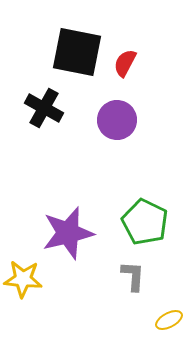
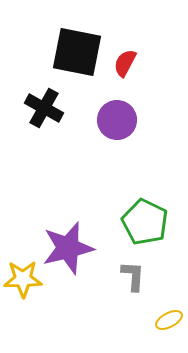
purple star: moved 15 px down
yellow star: rotated 6 degrees counterclockwise
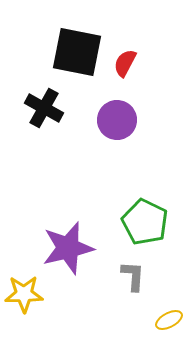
yellow star: moved 1 px right, 15 px down
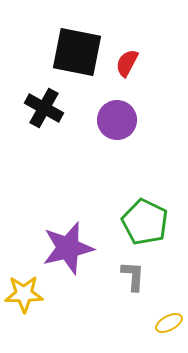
red semicircle: moved 2 px right
yellow ellipse: moved 3 px down
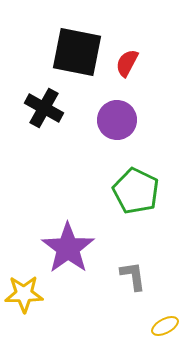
green pentagon: moved 9 px left, 31 px up
purple star: rotated 22 degrees counterclockwise
gray L-shape: rotated 12 degrees counterclockwise
yellow ellipse: moved 4 px left, 3 px down
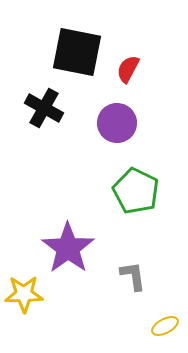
red semicircle: moved 1 px right, 6 px down
purple circle: moved 3 px down
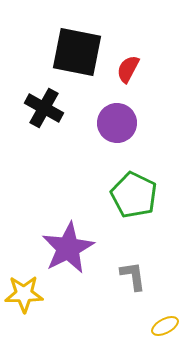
green pentagon: moved 2 px left, 4 px down
purple star: rotated 8 degrees clockwise
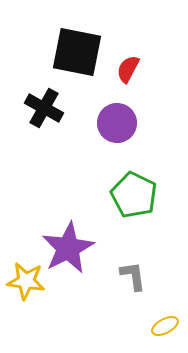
yellow star: moved 2 px right, 13 px up; rotated 9 degrees clockwise
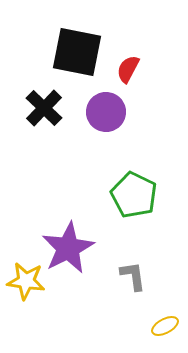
black cross: rotated 15 degrees clockwise
purple circle: moved 11 px left, 11 px up
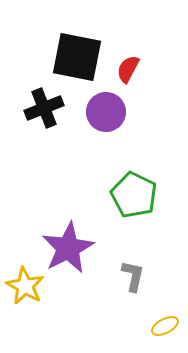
black square: moved 5 px down
black cross: rotated 24 degrees clockwise
gray L-shape: rotated 20 degrees clockwise
yellow star: moved 1 px left, 5 px down; rotated 21 degrees clockwise
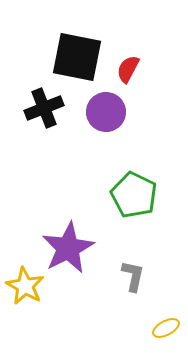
yellow ellipse: moved 1 px right, 2 px down
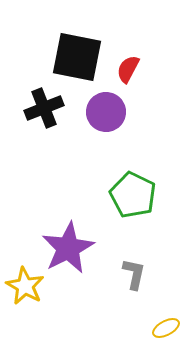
green pentagon: moved 1 px left
gray L-shape: moved 1 px right, 2 px up
